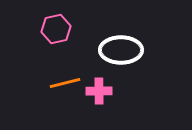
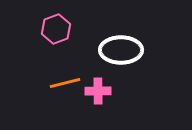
pink hexagon: rotated 8 degrees counterclockwise
pink cross: moved 1 px left
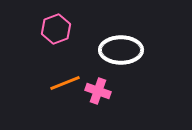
orange line: rotated 8 degrees counterclockwise
pink cross: rotated 20 degrees clockwise
